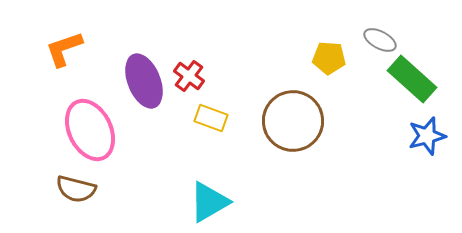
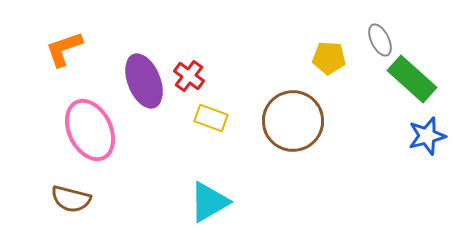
gray ellipse: rotated 36 degrees clockwise
brown semicircle: moved 5 px left, 10 px down
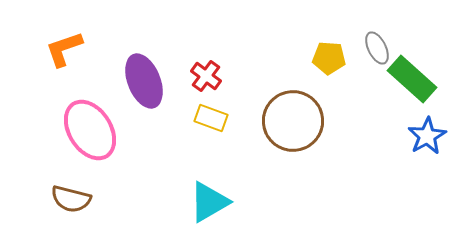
gray ellipse: moved 3 px left, 8 px down
red cross: moved 17 px right
pink ellipse: rotated 6 degrees counterclockwise
blue star: rotated 15 degrees counterclockwise
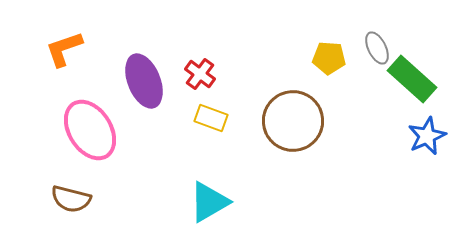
red cross: moved 6 px left, 2 px up
blue star: rotated 6 degrees clockwise
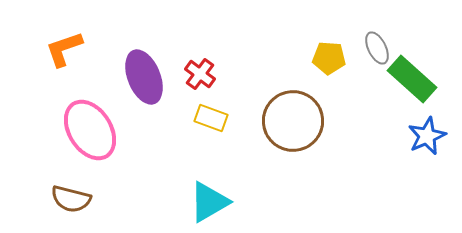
purple ellipse: moved 4 px up
